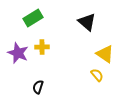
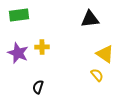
green rectangle: moved 14 px left, 3 px up; rotated 24 degrees clockwise
black triangle: moved 3 px right, 3 px up; rotated 48 degrees counterclockwise
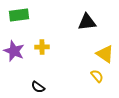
black triangle: moved 3 px left, 3 px down
purple star: moved 4 px left, 2 px up
yellow semicircle: moved 1 px down
black semicircle: rotated 72 degrees counterclockwise
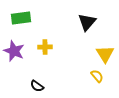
green rectangle: moved 2 px right, 3 px down
black triangle: rotated 42 degrees counterclockwise
yellow cross: moved 3 px right
yellow triangle: rotated 24 degrees clockwise
black semicircle: moved 1 px left, 1 px up
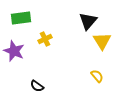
black triangle: moved 1 px right, 1 px up
yellow cross: moved 8 px up; rotated 24 degrees counterclockwise
yellow triangle: moved 3 px left, 13 px up
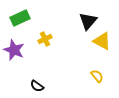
green rectangle: moved 1 px left; rotated 18 degrees counterclockwise
yellow triangle: rotated 30 degrees counterclockwise
purple star: moved 1 px up
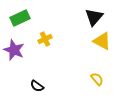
black triangle: moved 6 px right, 4 px up
yellow semicircle: moved 3 px down
